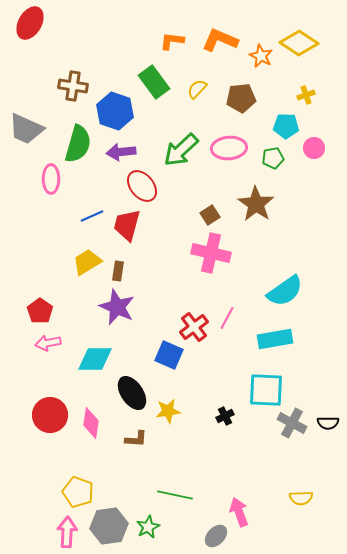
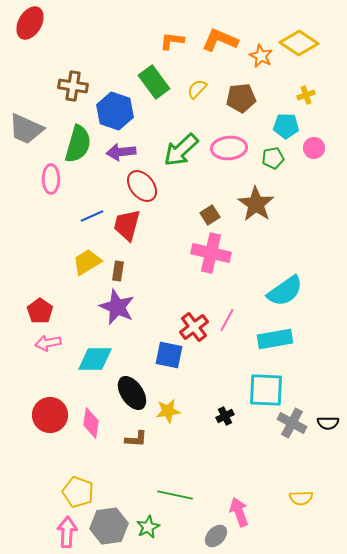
pink line at (227, 318): moved 2 px down
blue square at (169, 355): rotated 12 degrees counterclockwise
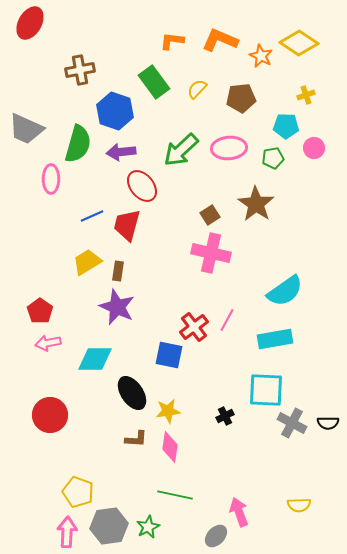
brown cross at (73, 86): moved 7 px right, 16 px up; rotated 20 degrees counterclockwise
pink diamond at (91, 423): moved 79 px right, 24 px down
yellow semicircle at (301, 498): moved 2 px left, 7 px down
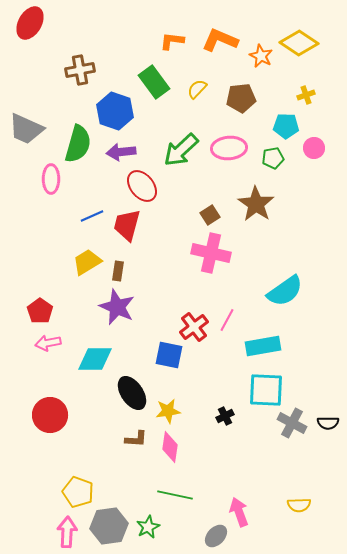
cyan rectangle at (275, 339): moved 12 px left, 7 px down
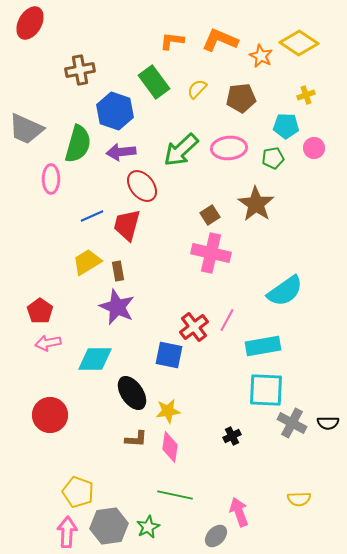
brown rectangle at (118, 271): rotated 18 degrees counterclockwise
black cross at (225, 416): moved 7 px right, 20 px down
yellow semicircle at (299, 505): moved 6 px up
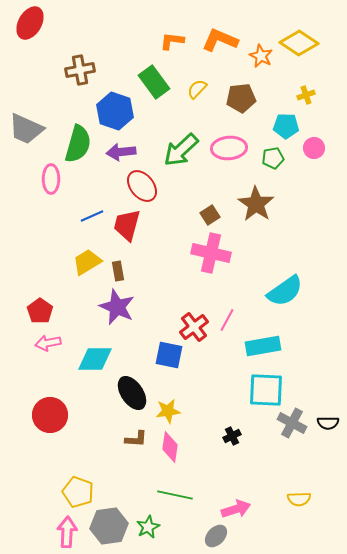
pink arrow at (239, 512): moved 3 px left, 3 px up; rotated 92 degrees clockwise
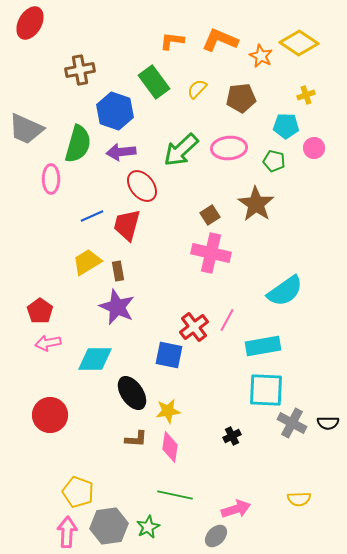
green pentagon at (273, 158): moved 1 px right, 3 px down; rotated 25 degrees clockwise
